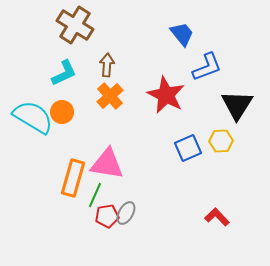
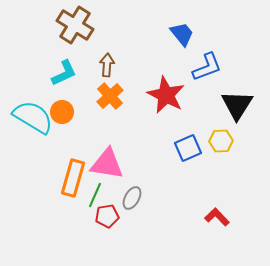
gray ellipse: moved 6 px right, 15 px up
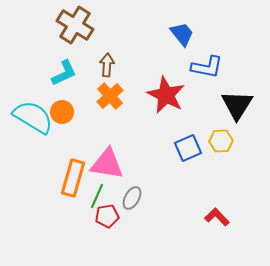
blue L-shape: rotated 32 degrees clockwise
green line: moved 2 px right, 1 px down
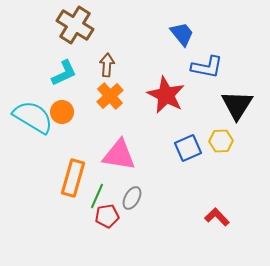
pink triangle: moved 12 px right, 9 px up
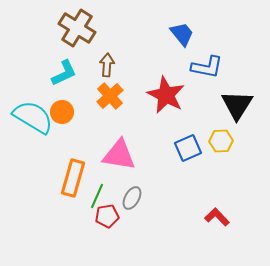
brown cross: moved 2 px right, 3 px down
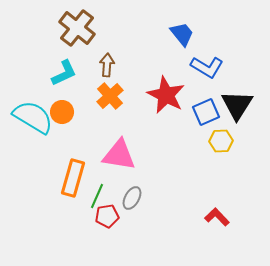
brown cross: rotated 6 degrees clockwise
blue L-shape: rotated 20 degrees clockwise
blue square: moved 18 px right, 36 px up
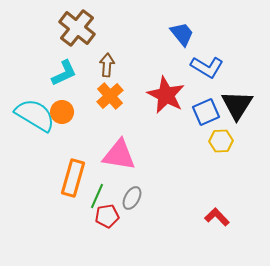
cyan semicircle: moved 2 px right, 2 px up
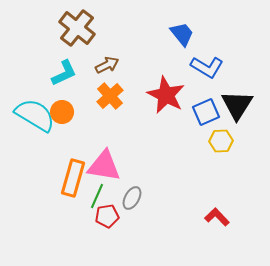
brown arrow: rotated 60 degrees clockwise
pink triangle: moved 15 px left, 11 px down
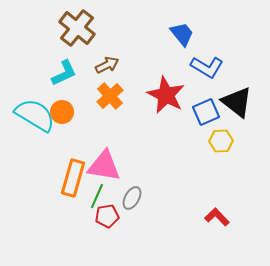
black triangle: moved 3 px up; rotated 24 degrees counterclockwise
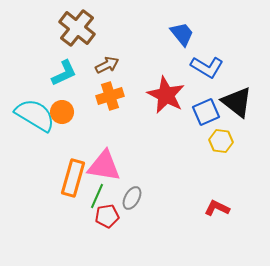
orange cross: rotated 24 degrees clockwise
yellow hexagon: rotated 10 degrees clockwise
red L-shape: moved 9 px up; rotated 20 degrees counterclockwise
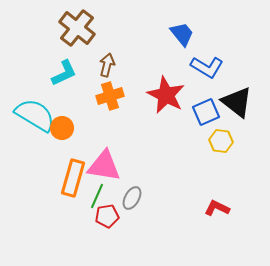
brown arrow: rotated 50 degrees counterclockwise
orange circle: moved 16 px down
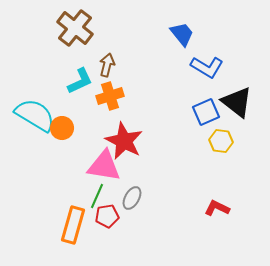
brown cross: moved 2 px left
cyan L-shape: moved 16 px right, 8 px down
red star: moved 42 px left, 46 px down
orange rectangle: moved 47 px down
